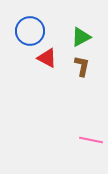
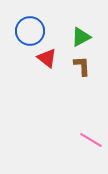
red triangle: rotated 10 degrees clockwise
brown L-shape: rotated 15 degrees counterclockwise
pink line: rotated 20 degrees clockwise
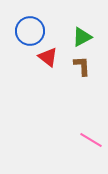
green triangle: moved 1 px right
red triangle: moved 1 px right, 1 px up
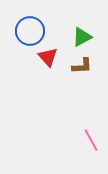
red triangle: rotated 10 degrees clockwise
brown L-shape: rotated 90 degrees clockwise
pink line: rotated 30 degrees clockwise
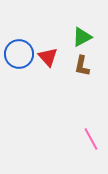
blue circle: moved 11 px left, 23 px down
brown L-shape: rotated 105 degrees clockwise
pink line: moved 1 px up
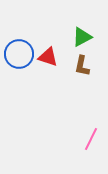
red triangle: rotated 30 degrees counterclockwise
pink line: rotated 55 degrees clockwise
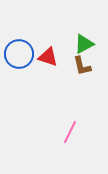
green triangle: moved 2 px right, 7 px down
brown L-shape: rotated 25 degrees counterclockwise
pink line: moved 21 px left, 7 px up
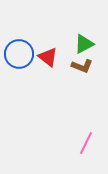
red triangle: rotated 20 degrees clockwise
brown L-shape: rotated 55 degrees counterclockwise
pink line: moved 16 px right, 11 px down
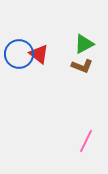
red triangle: moved 9 px left, 3 px up
pink line: moved 2 px up
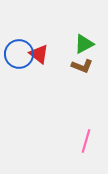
pink line: rotated 10 degrees counterclockwise
